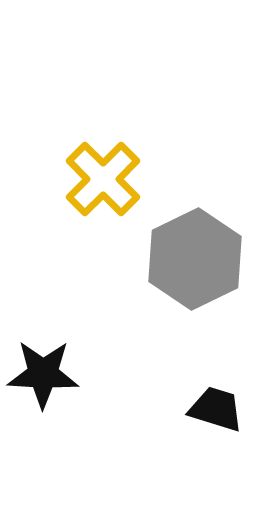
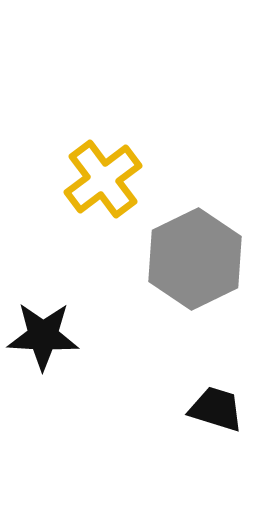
yellow cross: rotated 8 degrees clockwise
black star: moved 38 px up
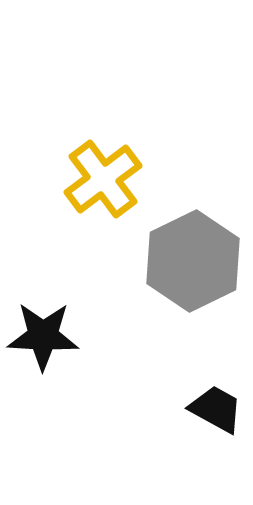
gray hexagon: moved 2 px left, 2 px down
black trapezoid: rotated 12 degrees clockwise
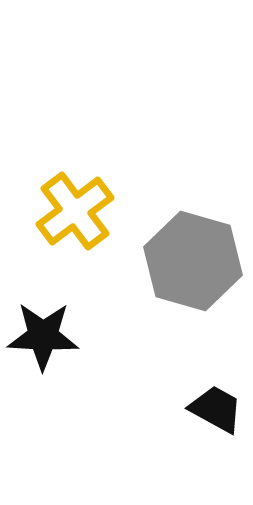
yellow cross: moved 28 px left, 32 px down
gray hexagon: rotated 18 degrees counterclockwise
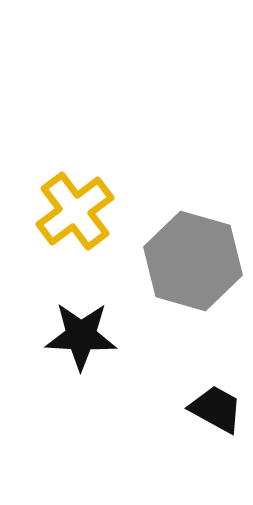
black star: moved 38 px right
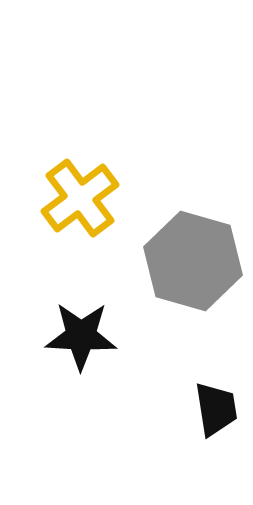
yellow cross: moved 5 px right, 13 px up
black trapezoid: rotated 52 degrees clockwise
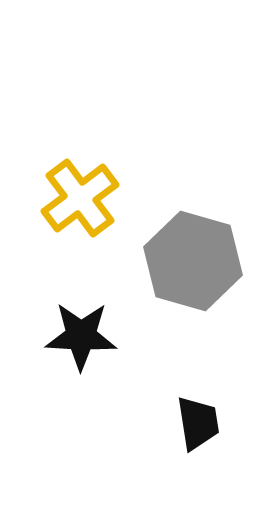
black trapezoid: moved 18 px left, 14 px down
